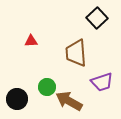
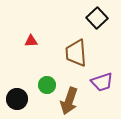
green circle: moved 2 px up
brown arrow: rotated 100 degrees counterclockwise
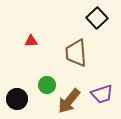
purple trapezoid: moved 12 px down
brown arrow: rotated 20 degrees clockwise
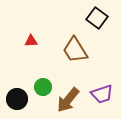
black square: rotated 10 degrees counterclockwise
brown trapezoid: moved 1 px left, 3 px up; rotated 28 degrees counterclockwise
green circle: moved 4 px left, 2 px down
brown arrow: moved 1 px left, 1 px up
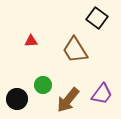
green circle: moved 2 px up
purple trapezoid: rotated 35 degrees counterclockwise
